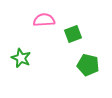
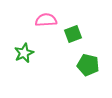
pink semicircle: moved 2 px right
green star: moved 3 px right, 5 px up; rotated 24 degrees clockwise
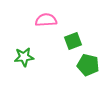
green square: moved 7 px down
green star: moved 4 px down; rotated 18 degrees clockwise
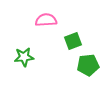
green pentagon: rotated 20 degrees counterclockwise
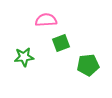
green square: moved 12 px left, 2 px down
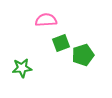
green star: moved 2 px left, 11 px down
green pentagon: moved 5 px left, 10 px up; rotated 10 degrees counterclockwise
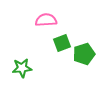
green square: moved 1 px right
green pentagon: moved 1 px right, 1 px up
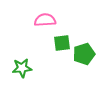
pink semicircle: moved 1 px left
green square: rotated 12 degrees clockwise
